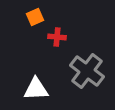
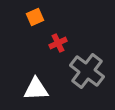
red cross: moved 1 px right, 6 px down; rotated 30 degrees counterclockwise
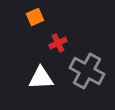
gray cross: rotated 8 degrees counterclockwise
white triangle: moved 5 px right, 11 px up
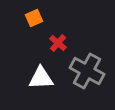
orange square: moved 1 px left, 1 px down
red cross: rotated 24 degrees counterclockwise
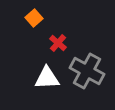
orange square: rotated 18 degrees counterclockwise
white triangle: moved 6 px right
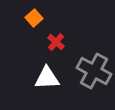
red cross: moved 2 px left, 1 px up
gray cross: moved 7 px right
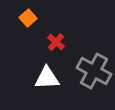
orange square: moved 6 px left
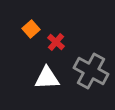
orange square: moved 3 px right, 11 px down
gray cross: moved 3 px left
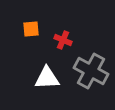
orange square: rotated 36 degrees clockwise
red cross: moved 7 px right, 2 px up; rotated 18 degrees counterclockwise
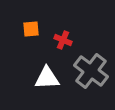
gray cross: rotated 8 degrees clockwise
